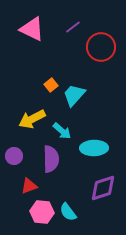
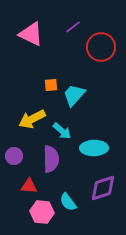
pink triangle: moved 1 px left, 5 px down
orange square: rotated 32 degrees clockwise
red triangle: rotated 24 degrees clockwise
cyan semicircle: moved 10 px up
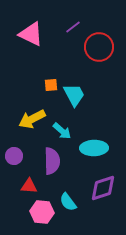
red circle: moved 2 px left
cyan trapezoid: rotated 110 degrees clockwise
purple semicircle: moved 1 px right, 2 px down
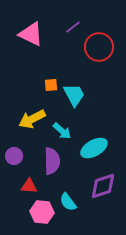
cyan ellipse: rotated 28 degrees counterclockwise
purple diamond: moved 2 px up
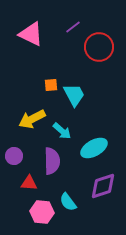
red triangle: moved 3 px up
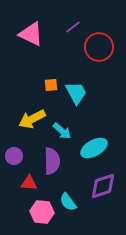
cyan trapezoid: moved 2 px right, 2 px up
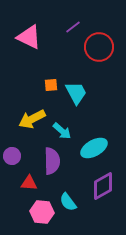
pink triangle: moved 2 px left, 3 px down
purple circle: moved 2 px left
purple diamond: rotated 12 degrees counterclockwise
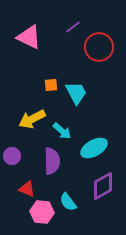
red triangle: moved 2 px left, 6 px down; rotated 18 degrees clockwise
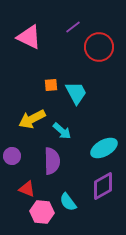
cyan ellipse: moved 10 px right
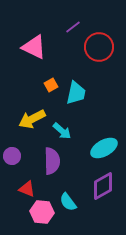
pink triangle: moved 5 px right, 10 px down
orange square: rotated 24 degrees counterclockwise
cyan trapezoid: rotated 40 degrees clockwise
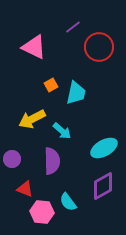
purple circle: moved 3 px down
red triangle: moved 2 px left
